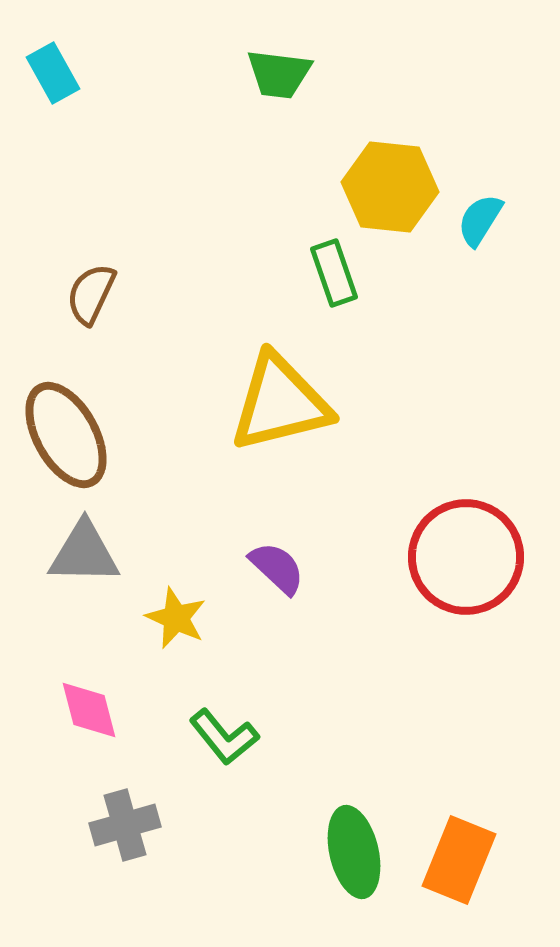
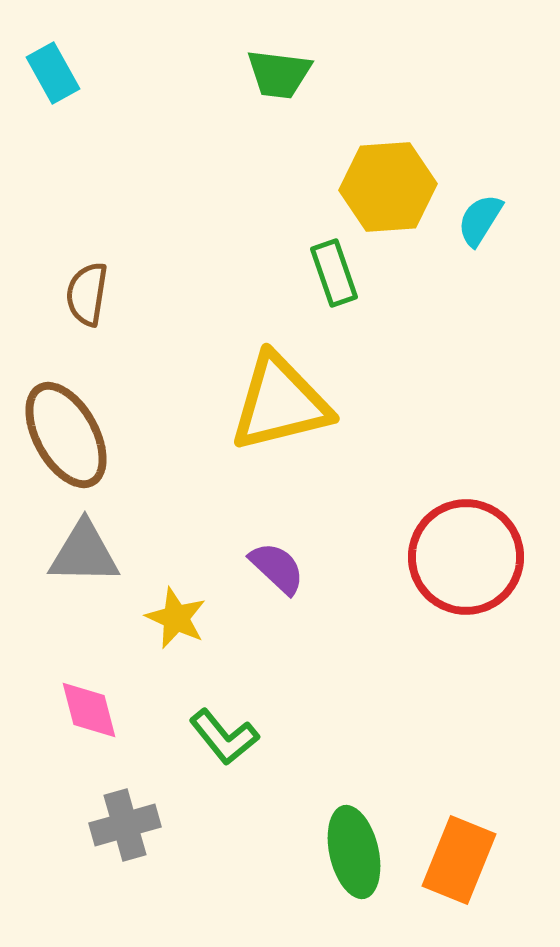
yellow hexagon: moved 2 px left; rotated 10 degrees counterclockwise
brown semicircle: moved 4 px left; rotated 16 degrees counterclockwise
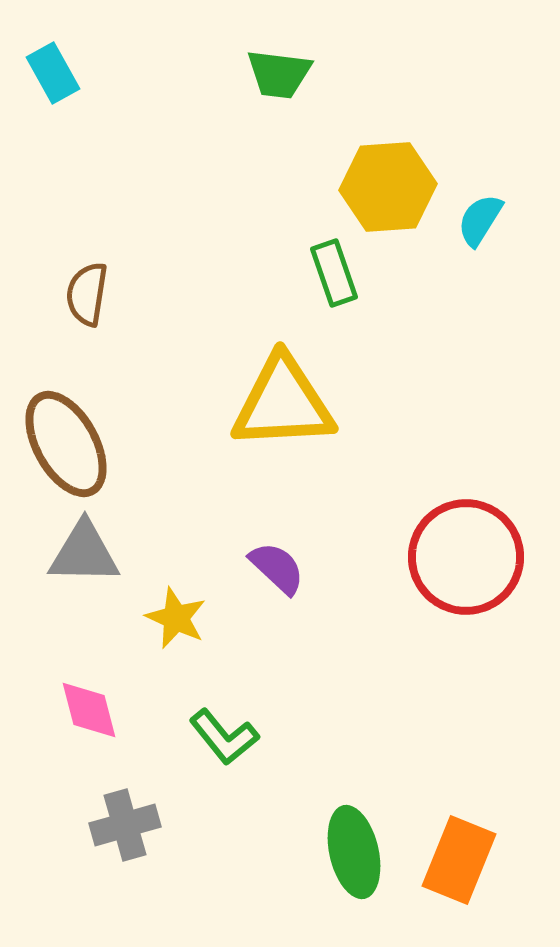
yellow triangle: moved 3 px right; rotated 11 degrees clockwise
brown ellipse: moved 9 px down
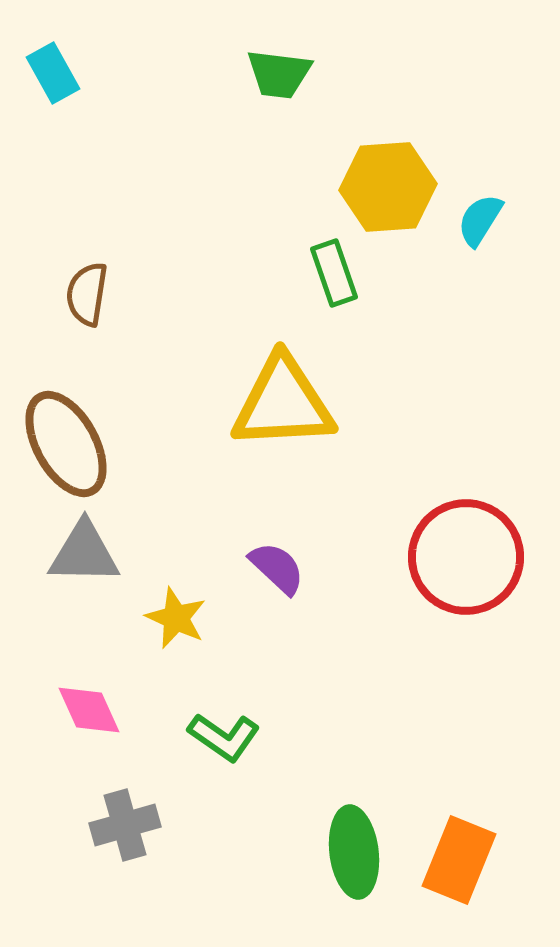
pink diamond: rotated 10 degrees counterclockwise
green L-shape: rotated 16 degrees counterclockwise
green ellipse: rotated 6 degrees clockwise
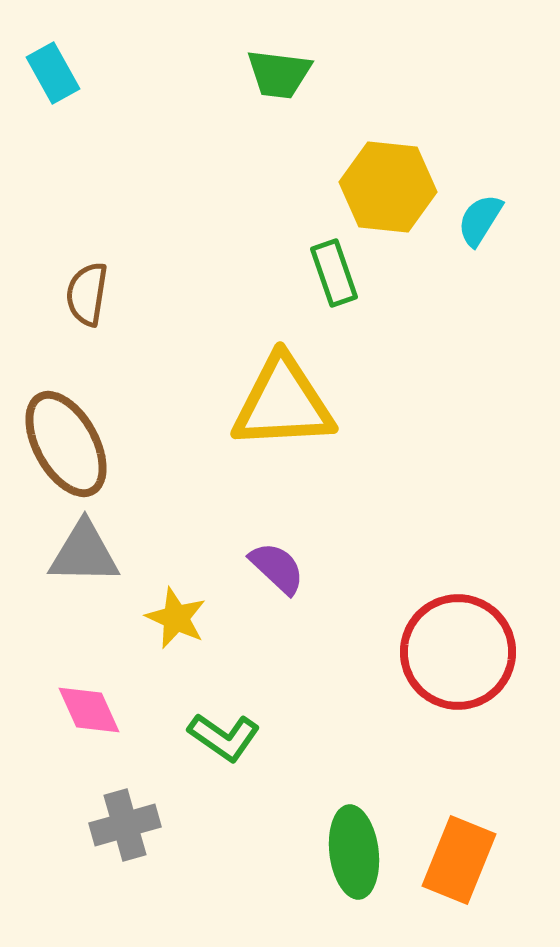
yellow hexagon: rotated 10 degrees clockwise
red circle: moved 8 px left, 95 px down
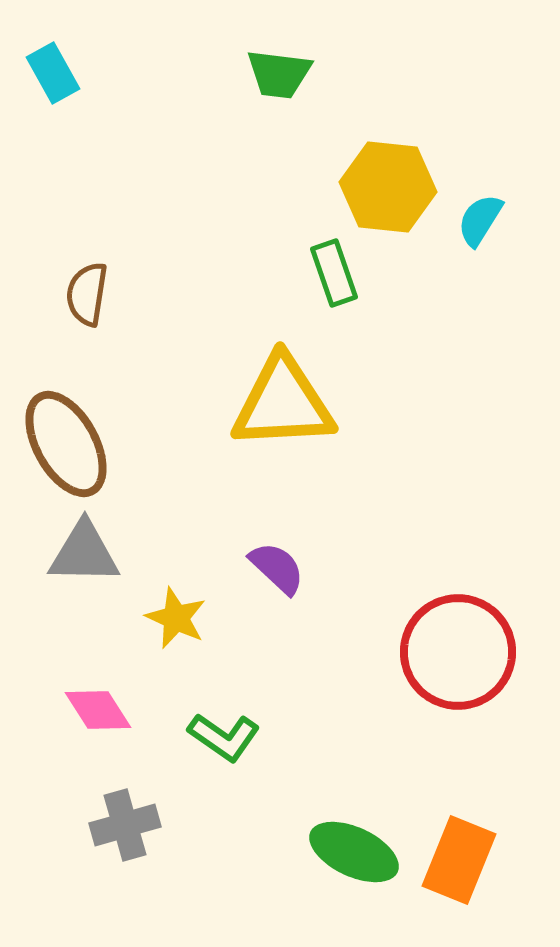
pink diamond: moved 9 px right; rotated 8 degrees counterclockwise
green ellipse: rotated 58 degrees counterclockwise
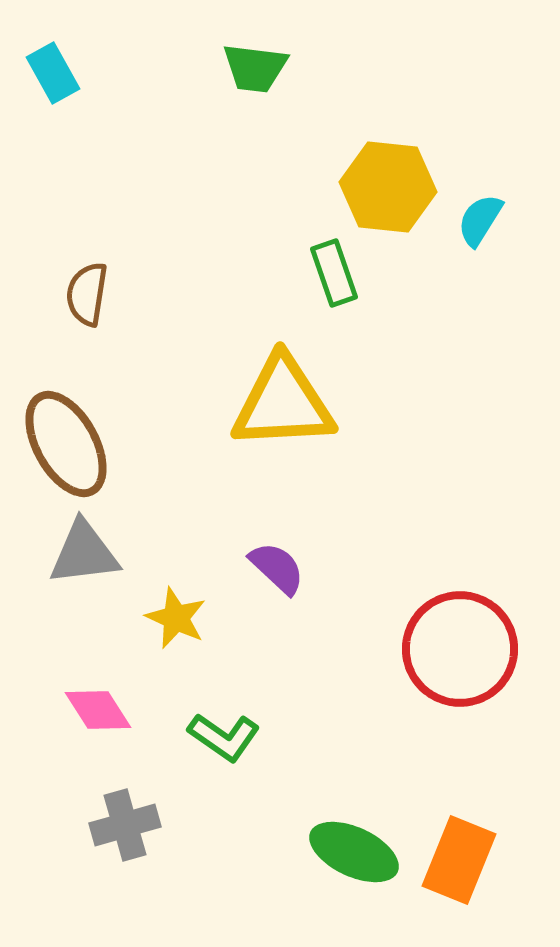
green trapezoid: moved 24 px left, 6 px up
gray triangle: rotated 8 degrees counterclockwise
red circle: moved 2 px right, 3 px up
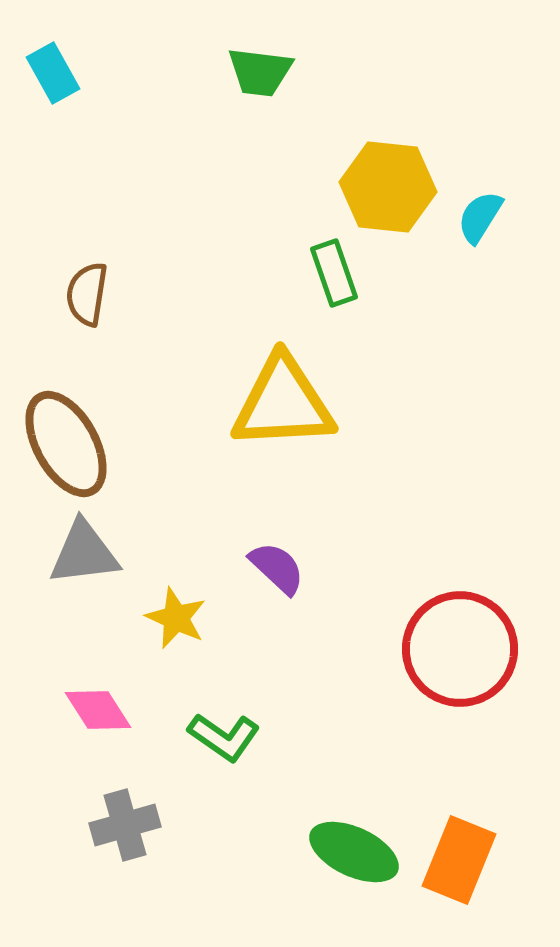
green trapezoid: moved 5 px right, 4 px down
cyan semicircle: moved 3 px up
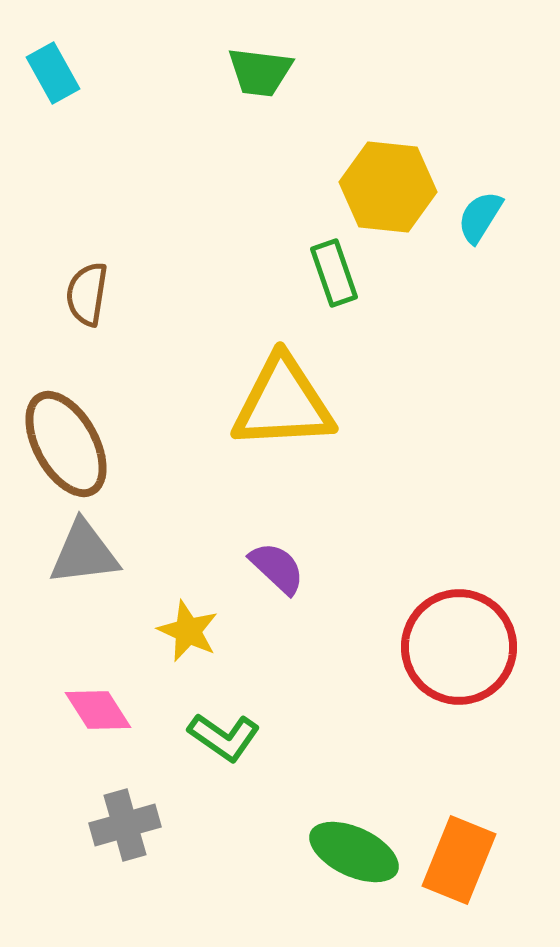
yellow star: moved 12 px right, 13 px down
red circle: moved 1 px left, 2 px up
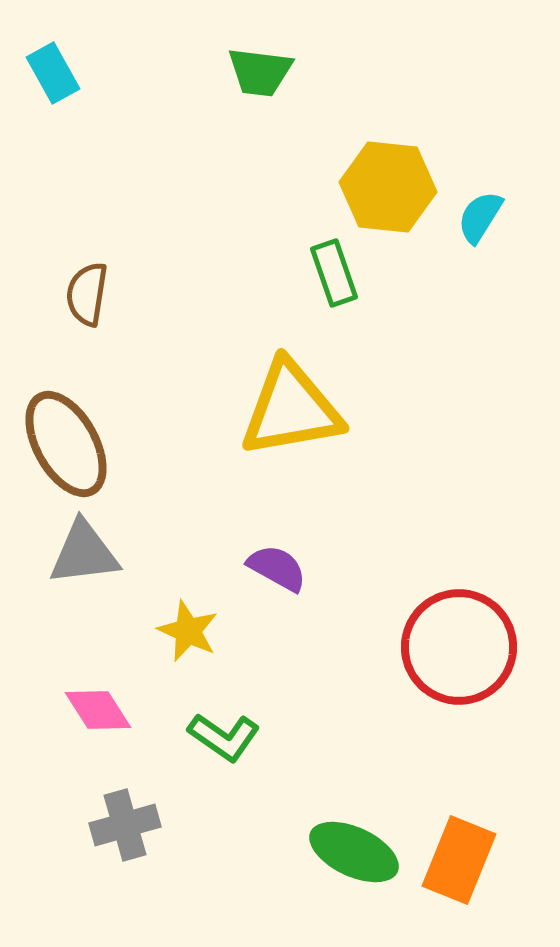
yellow triangle: moved 8 px right, 6 px down; rotated 7 degrees counterclockwise
purple semicircle: rotated 14 degrees counterclockwise
